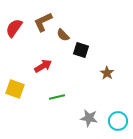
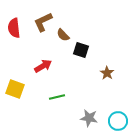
red semicircle: rotated 42 degrees counterclockwise
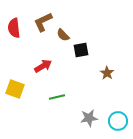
black square: rotated 28 degrees counterclockwise
gray star: rotated 18 degrees counterclockwise
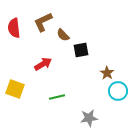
red arrow: moved 2 px up
cyan circle: moved 30 px up
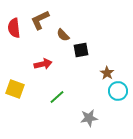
brown L-shape: moved 3 px left, 2 px up
red arrow: rotated 18 degrees clockwise
green line: rotated 28 degrees counterclockwise
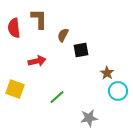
brown L-shape: moved 1 px left, 1 px up; rotated 115 degrees clockwise
brown semicircle: rotated 72 degrees clockwise
red arrow: moved 6 px left, 3 px up
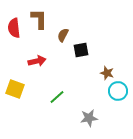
brown star: rotated 16 degrees counterclockwise
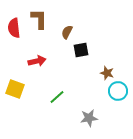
brown semicircle: moved 4 px right, 3 px up
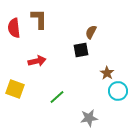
brown semicircle: moved 24 px right
brown star: rotated 16 degrees clockwise
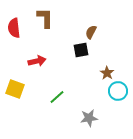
brown L-shape: moved 6 px right, 1 px up
